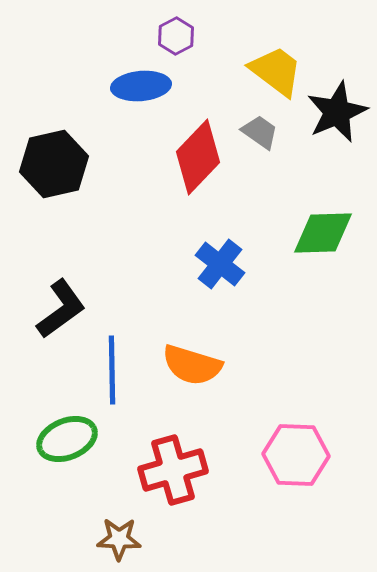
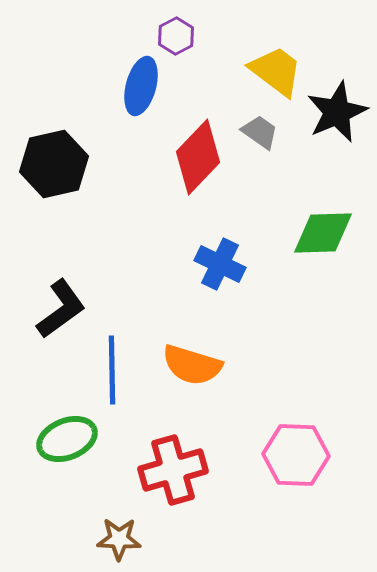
blue ellipse: rotated 70 degrees counterclockwise
blue cross: rotated 12 degrees counterclockwise
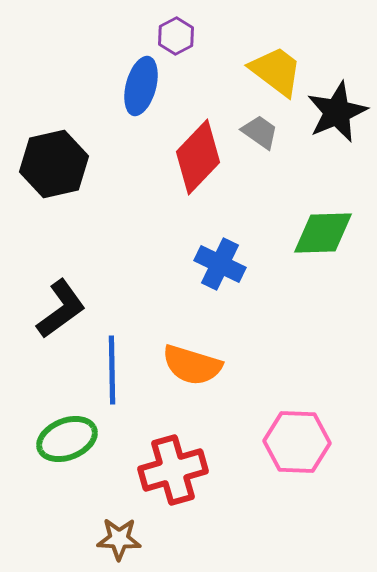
pink hexagon: moved 1 px right, 13 px up
